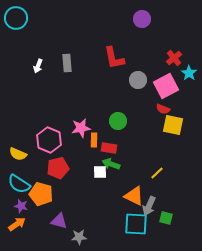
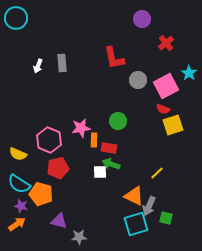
red cross: moved 8 px left, 15 px up
gray rectangle: moved 5 px left
yellow square: rotated 30 degrees counterclockwise
cyan square: rotated 20 degrees counterclockwise
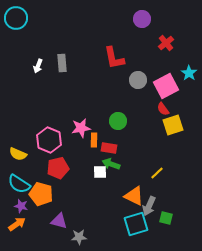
red semicircle: rotated 32 degrees clockwise
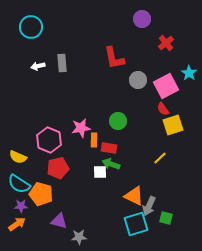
cyan circle: moved 15 px right, 9 px down
white arrow: rotated 56 degrees clockwise
yellow semicircle: moved 3 px down
yellow line: moved 3 px right, 15 px up
purple star: rotated 16 degrees counterclockwise
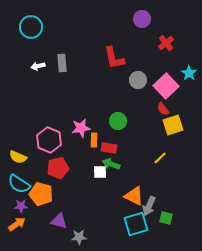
pink square: rotated 15 degrees counterclockwise
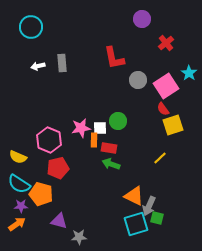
pink square: rotated 10 degrees clockwise
white square: moved 44 px up
green square: moved 9 px left
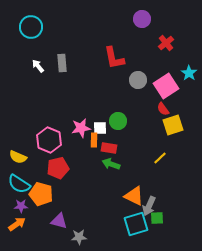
white arrow: rotated 64 degrees clockwise
green square: rotated 16 degrees counterclockwise
